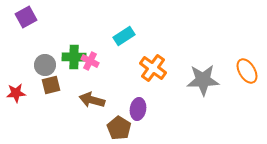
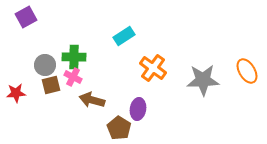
pink cross: moved 17 px left, 16 px down
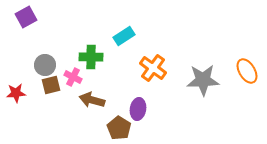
green cross: moved 17 px right
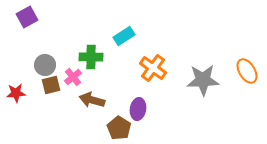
purple square: moved 1 px right
pink cross: rotated 24 degrees clockwise
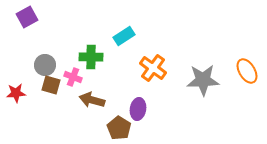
pink cross: rotated 30 degrees counterclockwise
brown square: rotated 30 degrees clockwise
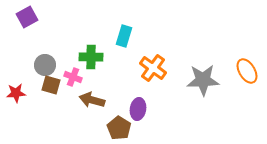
cyan rectangle: rotated 40 degrees counterclockwise
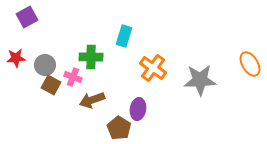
orange ellipse: moved 3 px right, 7 px up
gray star: moved 3 px left
brown square: rotated 12 degrees clockwise
red star: moved 35 px up
brown arrow: rotated 35 degrees counterclockwise
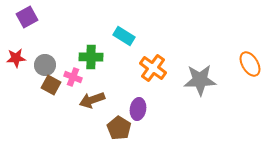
cyan rectangle: rotated 75 degrees counterclockwise
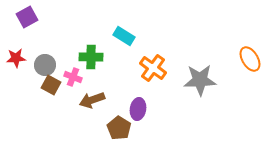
orange ellipse: moved 5 px up
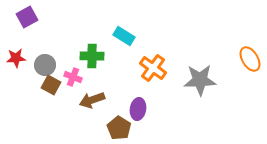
green cross: moved 1 px right, 1 px up
